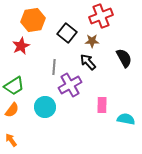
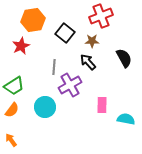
black square: moved 2 px left
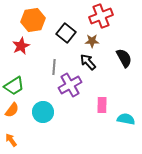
black square: moved 1 px right
cyan circle: moved 2 px left, 5 px down
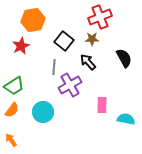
red cross: moved 1 px left, 1 px down
black square: moved 2 px left, 8 px down
brown star: moved 2 px up
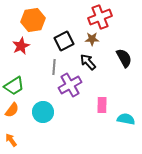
black square: rotated 24 degrees clockwise
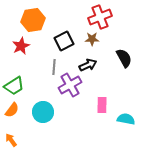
black arrow: moved 3 px down; rotated 108 degrees clockwise
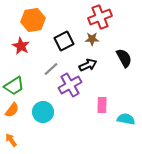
red star: rotated 18 degrees counterclockwise
gray line: moved 3 px left, 2 px down; rotated 42 degrees clockwise
